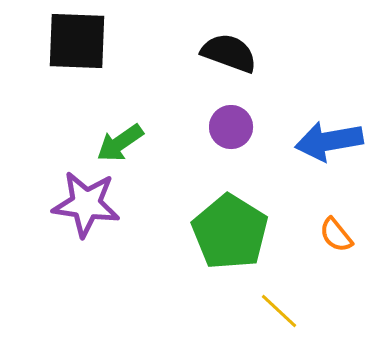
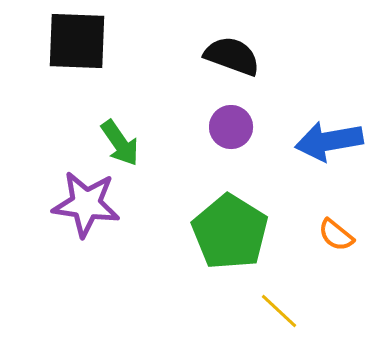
black semicircle: moved 3 px right, 3 px down
green arrow: rotated 90 degrees counterclockwise
orange semicircle: rotated 12 degrees counterclockwise
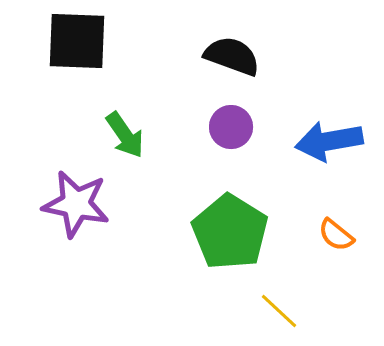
green arrow: moved 5 px right, 8 px up
purple star: moved 10 px left; rotated 4 degrees clockwise
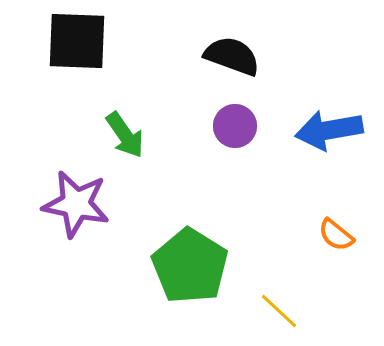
purple circle: moved 4 px right, 1 px up
blue arrow: moved 11 px up
green pentagon: moved 40 px left, 34 px down
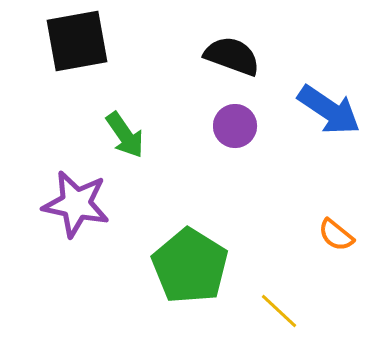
black square: rotated 12 degrees counterclockwise
blue arrow: moved 20 px up; rotated 136 degrees counterclockwise
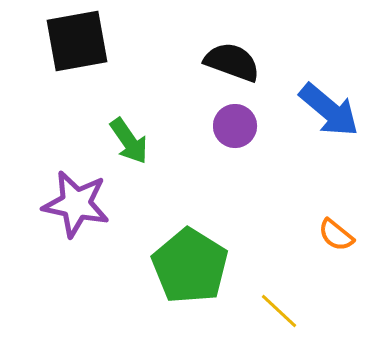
black semicircle: moved 6 px down
blue arrow: rotated 6 degrees clockwise
green arrow: moved 4 px right, 6 px down
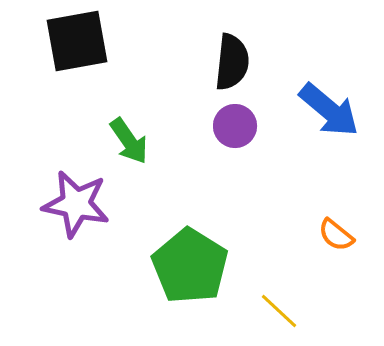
black semicircle: rotated 76 degrees clockwise
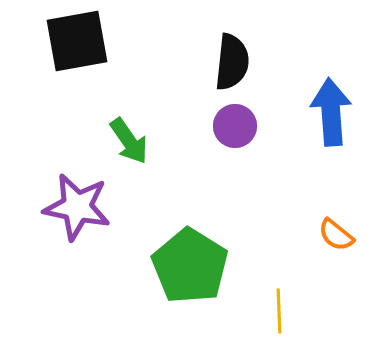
blue arrow: moved 2 px right, 2 px down; rotated 134 degrees counterclockwise
purple star: moved 1 px right, 3 px down
yellow line: rotated 45 degrees clockwise
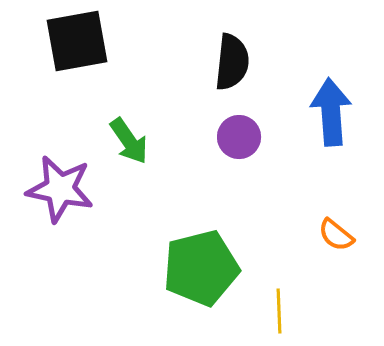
purple circle: moved 4 px right, 11 px down
purple star: moved 17 px left, 18 px up
green pentagon: moved 11 px right, 2 px down; rotated 26 degrees clockwise
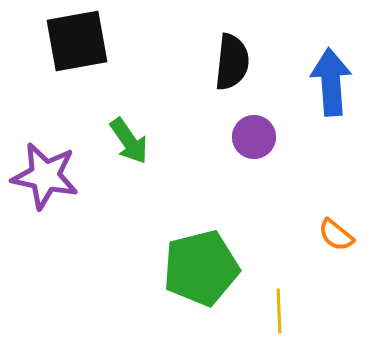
blue arrow: moved 30 px up
purple circle: moved 15 px right
purple star: moved 15 px left, 13 px up
